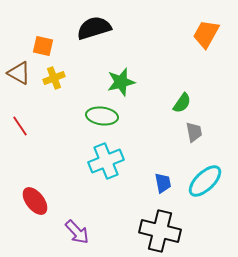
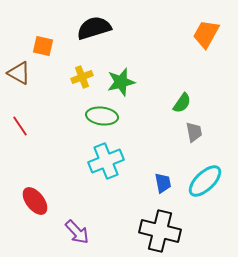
yellow cross: moved 28 px right, 1 px up
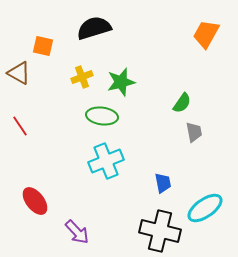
cyan ellipse: moved 27 px down; rotated 9 degrees clockwise
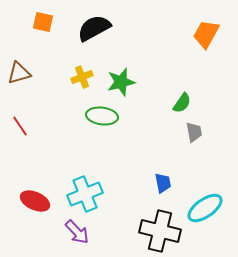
black semicircle: rotated 12 degrees counterclockwise
orange square: moved 24 px up
brown triangle: rotated 45 degrees counterclockwise
cyan cross: moved 21 px left, 33 px down
red ellipse: rotated 28 degrees counterclockwise
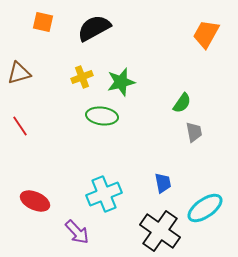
cyan cross: moved 19 px right
black cross: rotated 21 degrees clockwise
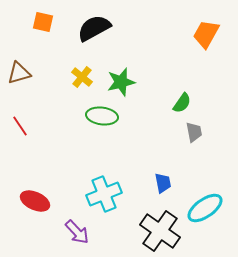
yellow cross: rotated 30 degrees counterclockwise
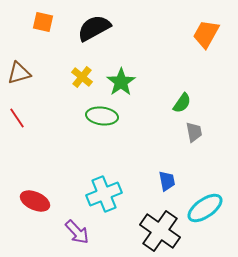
green star: rotated 20 degrees counterclockwise
red line: moved 3 px left, 8 px up
blue trapezoid: moved 4 px right, 2 px up
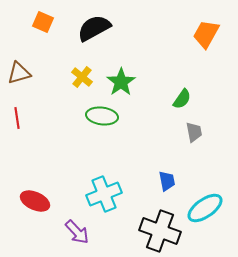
orange square: rotated 10 degrees clockwise
green semicircle: moved 4 px up
red line: rotated 25 degrees clockwise
black cross: rotated 15 degrees counterclockwise
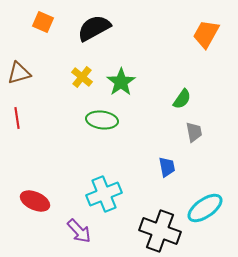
green ellipse: moved 4 px down
blue trapezoid: moved 14 px up
purple arrow: moved 2 px right, 1 px up
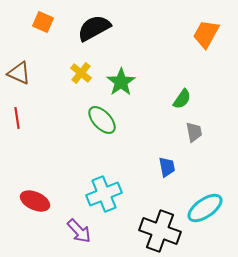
brown triangle: rotated 40 degrees clockwise
yellow cross: moved 1 px left, 4 px up
green ellipse: rotated 40 degrees clockwise
